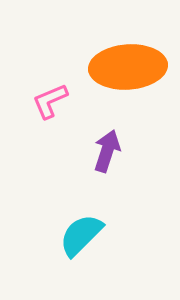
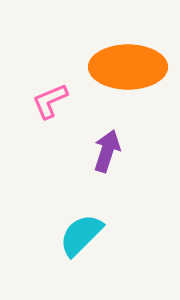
orange ellipse: rotated 4 degrees clockwise
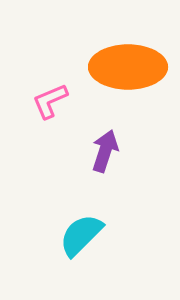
purple arrow: moved 2 px left
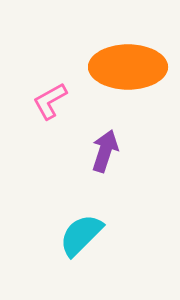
pink L-shape: rotated 6 degrees counterclockwise
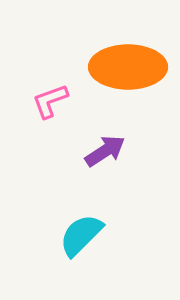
pink L-shape: rotated 9 degrees clockwise
purple arrow: rotated 39 degrees clockwise
